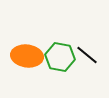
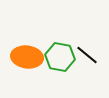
orange ellipse: moved 1 px down
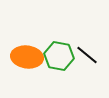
green hexagon: moved 1 px left, 1 px up
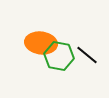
orange ellipse: moved 14 px right, 14 px up
